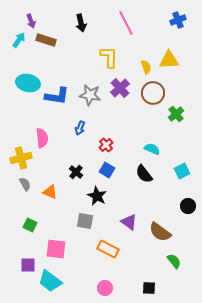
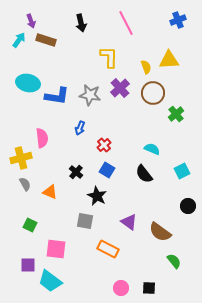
red cross: moved 2 px left
pink circle: moved 16 px right
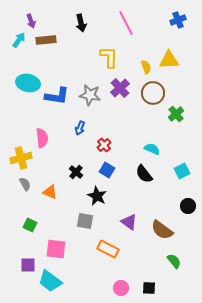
brown rectangle: rotated 24 degrees counterclockwise
brown semicircle: moved 2 px right, 2 px up
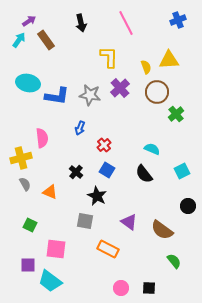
purple arrow: moved 2 px left; rotated 104 degrees counterclockwise
brown rectangle: rotated 60 degrees clockwise
brown circle: moved 4 px right, 1 px up
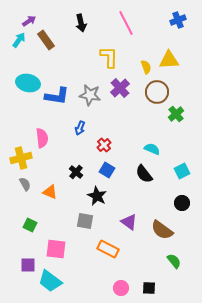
black circle: moved 6 px left, 3 px up
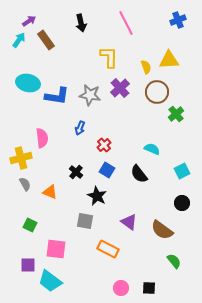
black semicircle: moved 5 px left
